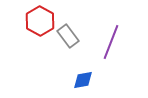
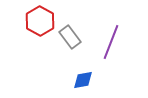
gray rectangle: moved 2 px right, 1 px down
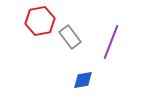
red hexagon: rotated 20 degrees clockwise
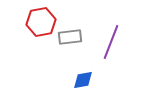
red hexagon: moved 1 px right, 1 px down
gray rectangle: rotated 60 degrees counterclockwise
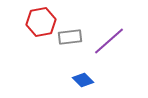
purple line: moved 2 px left, 1 px up; rotated 28 degrees clockwise
blue diamond: rotated 55 degrees clockwise
